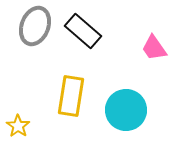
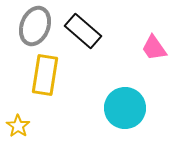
yellow rectangle: moved 26 px left, 21 px up
cyan circle: moved 1 px left, 2 px up
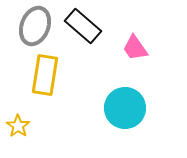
black rectangle: moved 5 px up
pink trapezoid: moved 19 px left
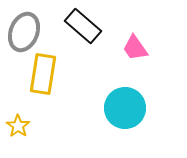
gray ellipse: moved 11 px left, 6 px down
yellow rectangle: moved 2 px left, 1 px up
